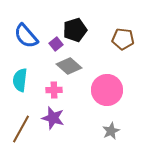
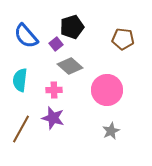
black pentagon: moved 3 px left, 3 px up
gray diamond: moved 1 px right
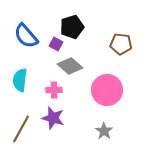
brown pentagon: moved 2 px left, 5 px down
purple square: rotated 24 degrees counterclockwise
gray star: moved 7 px left; rotated 12 degrees counterclockwise
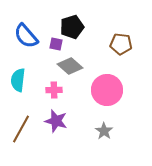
purple square: rotated 16 degrees counterclockwise
cyan semicircle: moved 2 px left
purple star: moved 3 px right, 3 px down
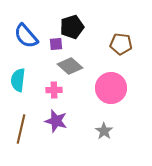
purple square: rotated 16 degrees counterclockwise
pink circle: moved 4 px right, 2 px up
brown line: rotated 16 degrees counterclockwise
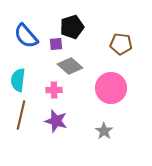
brown line: moved 14 px up
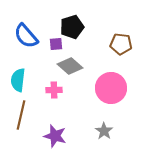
purple star: moved 1 px left, 15 px down
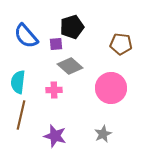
cyan semicircle: moved 2 px down
gray star: moved 1 px left, 3 px down; rotated 12 degrees clockwise
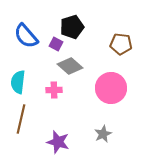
purple square: rotated 32 degrees clockwise
brown line: moved 4 px down
purple star: moved 3 px right, 6 px down
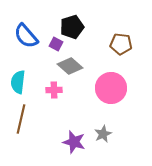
purple star: moved 16 px right
